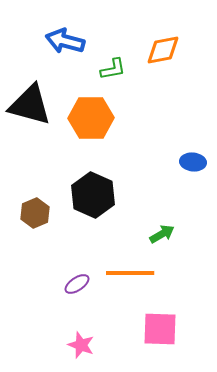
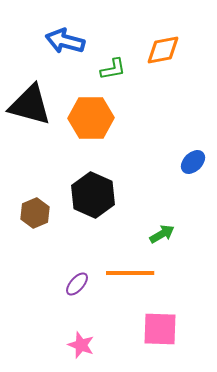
blue ellipse: rotated 50 degrees counterclockwise
purple ellipse: rotated 15 degrees counterclockwise
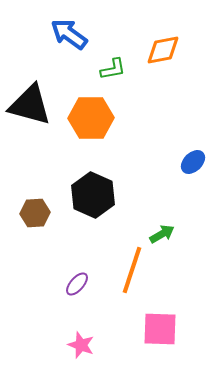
blue arrow: moved 4 px right, 7 px up; rotated 21 degrees clockwise
brown hexagon: rotated 20 degrees clockwise
orange line: moved 2 px right, 3 px up; rotated 72 degrees counterclockwise
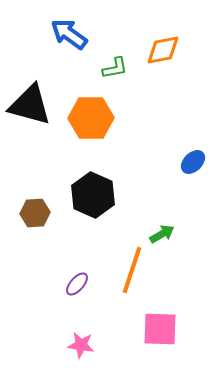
green L-shape: moved 2 px right, 1 px up
pink star: rotated 12 degrees counterclockwise
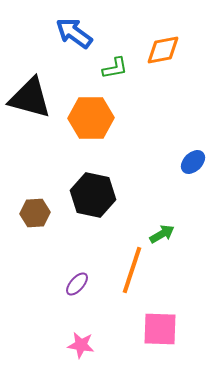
blue arrow: moved 5 px right, 1 px up
black triangle: moved 7 px up
black hexagon: rotated 12 degrees counterclockwise
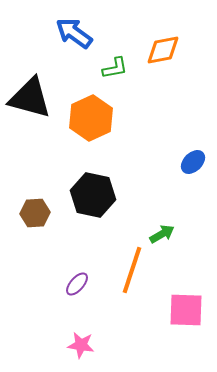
orange hexagon: rotated 24 degrees counterclockwise
pink square: moved 26 px right, 19 px up
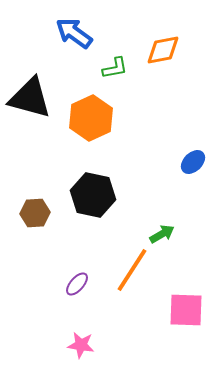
orange line: rotated 15 degrees clockwise
